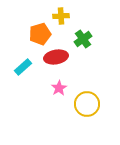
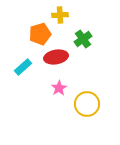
yellow cross: moved 1 px left, 1 px up
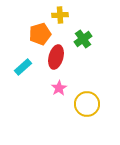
red ellipse: rotated 65 degrees counterclockwise
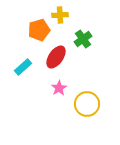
orange pentagon: moved 1 px left, 4 px up
red ellipse: rotated 20 degrees clockwise
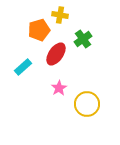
yellow cross: rotated 14 degrees clockwise
red ellipse: moved 3 px up
